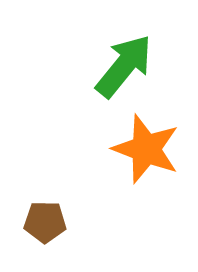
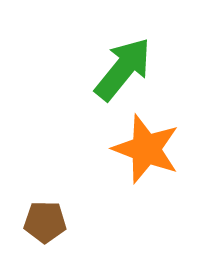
green arrow: moved 1 px left, 3 px down
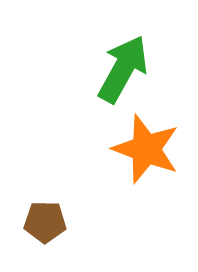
green arrow: rotated 10 degrees counterclockwise
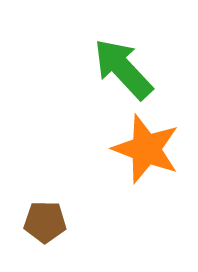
green arrow: rotated 72 degrees counterclockwise
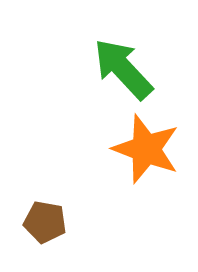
brown pentagon: rotated 9 degrees clockwise
